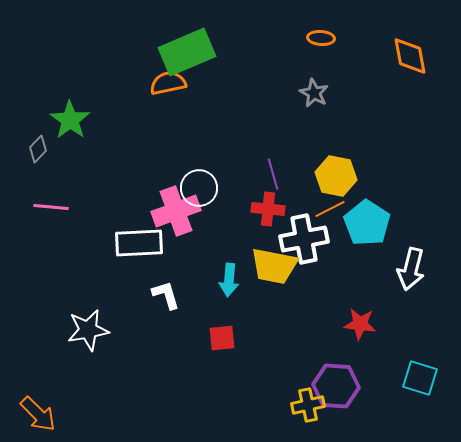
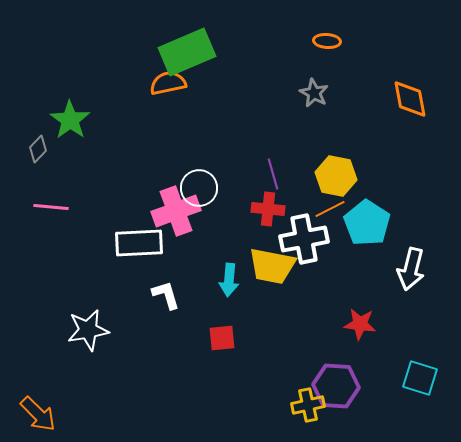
orange ellipse: moved 6 px right, 3 px down
orange diamond: moved 43 px down
yellow trapezoid: moved 2 px left
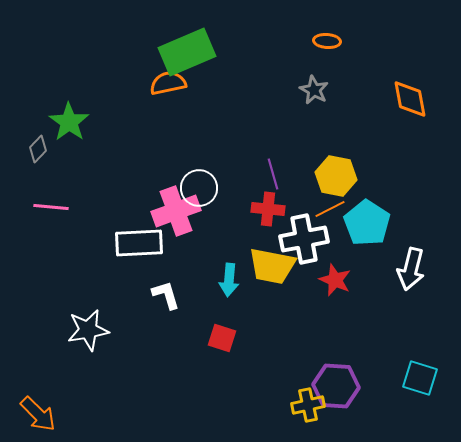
gray star: moved 3 px up
green star: moved 1 px left, 2 px down
red star: moved 25 px left, 44 px up; rotated 16 degrees clockwise
red square: rotated 24 degrees clockwise
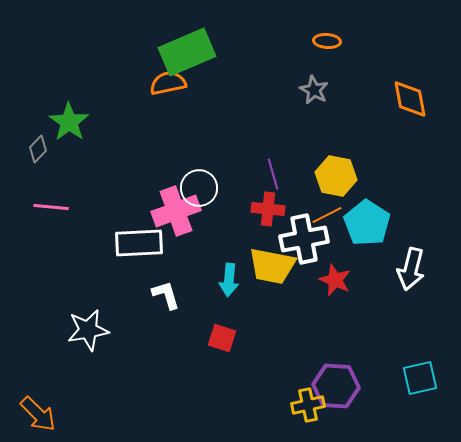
orange line: moved 3 px left, 6 px down
cyan square: rotated 30 degrees counterclockwise
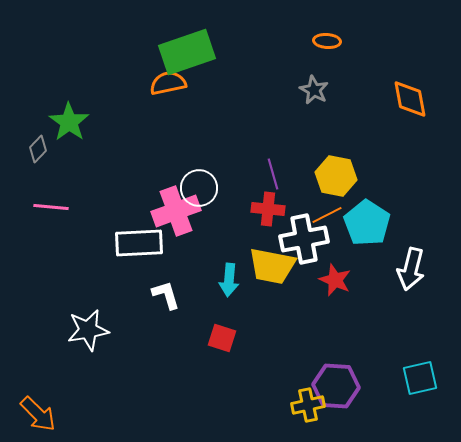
green rectangle: rotated 4 degrees clockwise
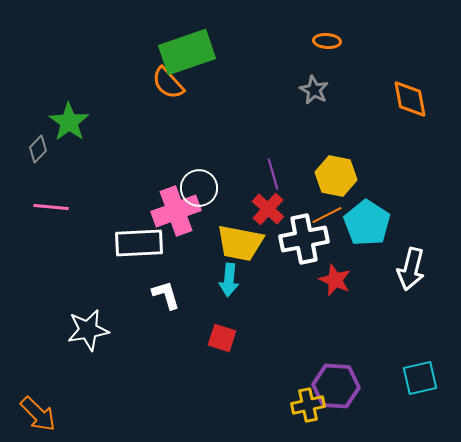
orange semicircle: rotated 120 degrees counterclockwise
red cross: rotated 36 degrees clockwise
yellow trapezoid: moved 32 px left, 23 px up
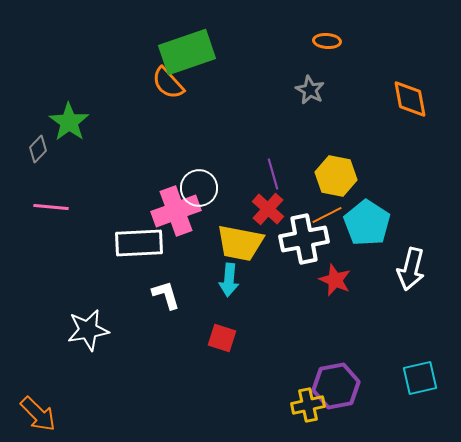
gray star: moved 4 px left
purple hexagon: rotated 15 degrees counterclockwise
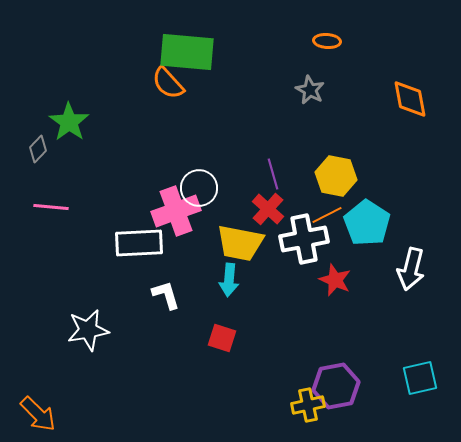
green rectangle: rotated 24 degrees clockwise
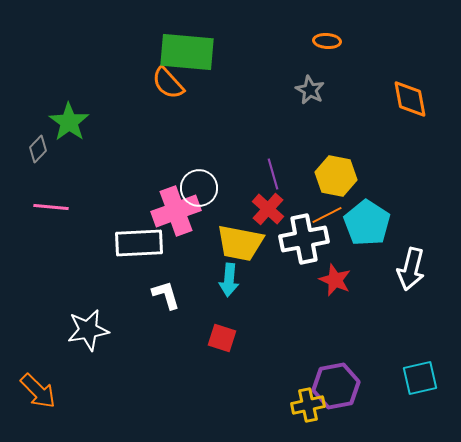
orange arrow: moved 23 px up
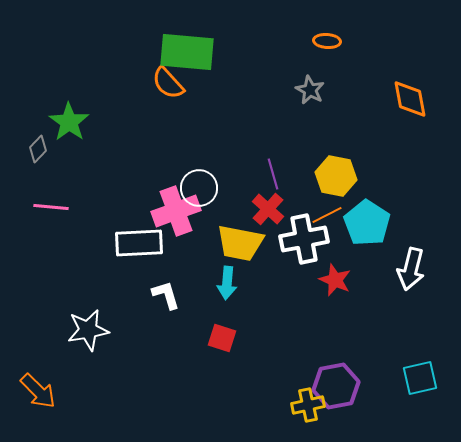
cyan arrow: moved 2 px left, 3 px down
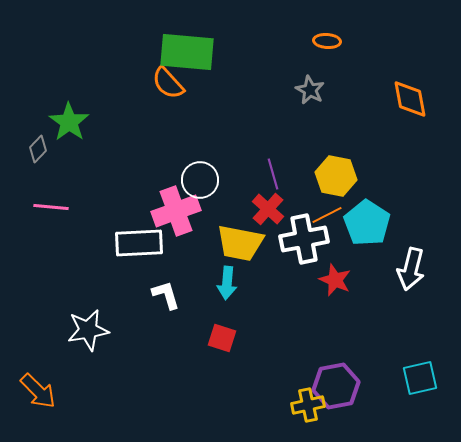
white circle: moved 1 px right, 8 px up
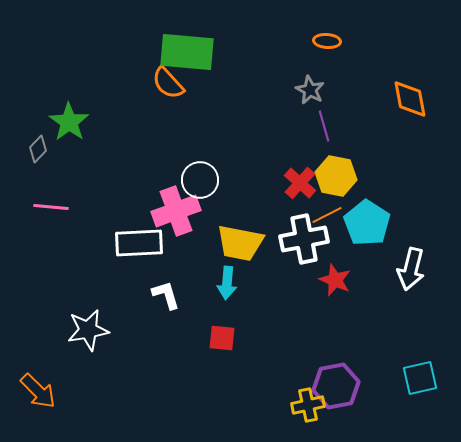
purple line: moved 51 px right, 48 px up
red cross: moved 32 px right, 26 px up
red square: rotated 12 degrees counterclockwise
